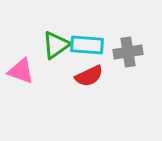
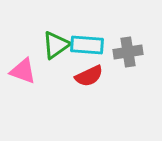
pink triangle: moved 2 px right
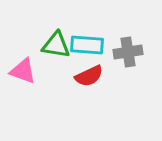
green triangle: rotated 44 degrees clockwise
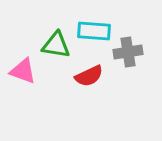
cyan rectangle: moved 7 px right, 14 px up
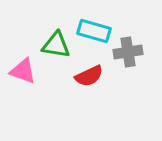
cyan rectangle: rotated 12 degrees clockwise
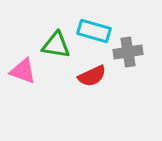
red semicircle: moved 3 px right
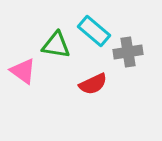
cyan rectangle: rotated 24 degrees clockwise
pink triangle: rotated 16 degrees clockwise
red semicircle: moved 1 px right, 8 px down
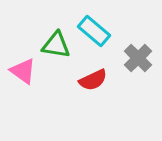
gray cross: moved 10 px right, 6 px down; rotated 36 degrees counterclockwise
red semicircle: moved 4 px up
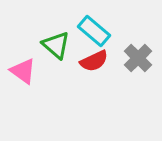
green triangle: rotated 32 degrees clockwise
red semicircle: moved 1 px right, 19 px up
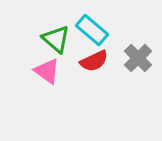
cyan rectangle: moved 2 px left, 1 px up
green triangle: moved 6 px up
pink triangle: moved 24 px right
